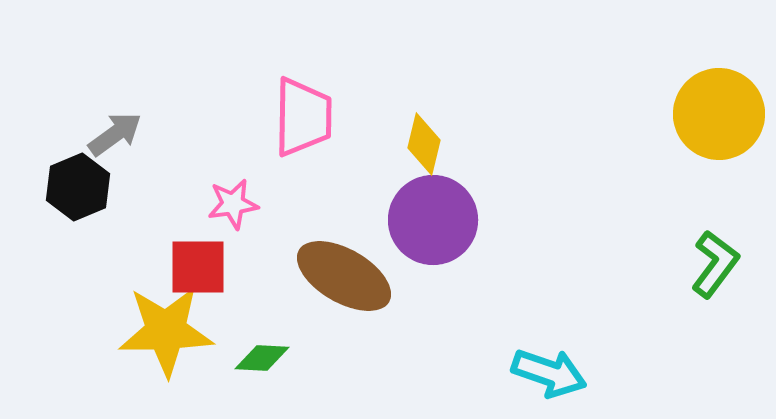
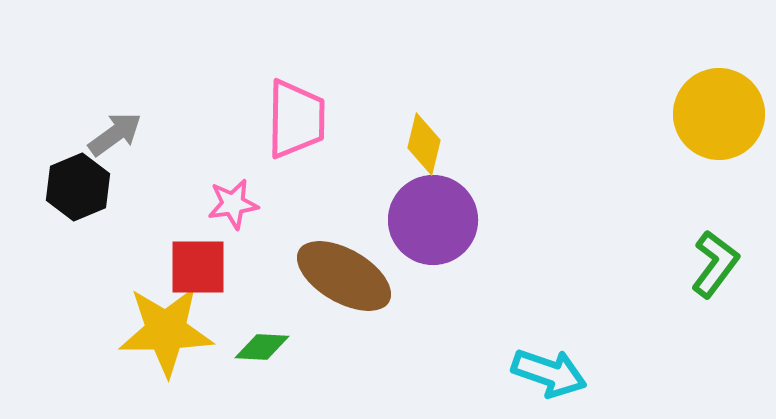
pink trapezoid: moved 7 px left, 2 px down
green diamond: moved 11 px up
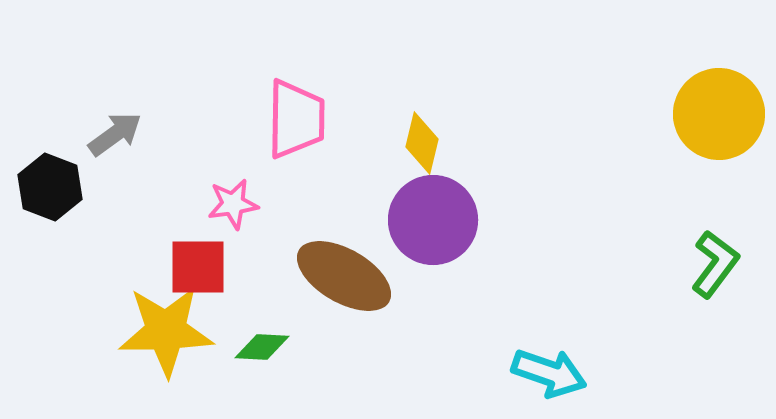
yellow diamond: moved 2 px left, 1 px up
black hexagon: moved 28 px left; rotated 16 degrees counterclockwise
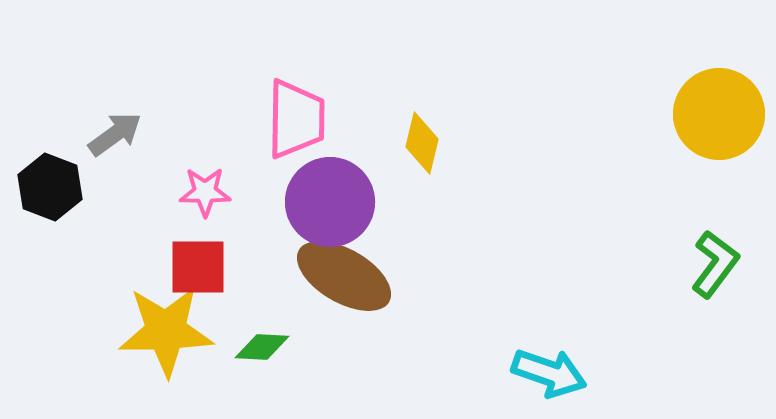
pink star: moved 28 px left, 12 px up; rotated 9 degrees clockwise
purple circle: moved 103 px left, 18 px up
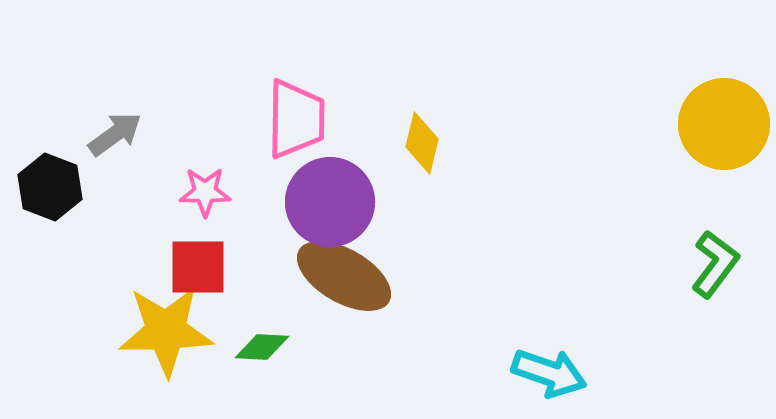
yellow circle: moved 5 px right, 10 px down
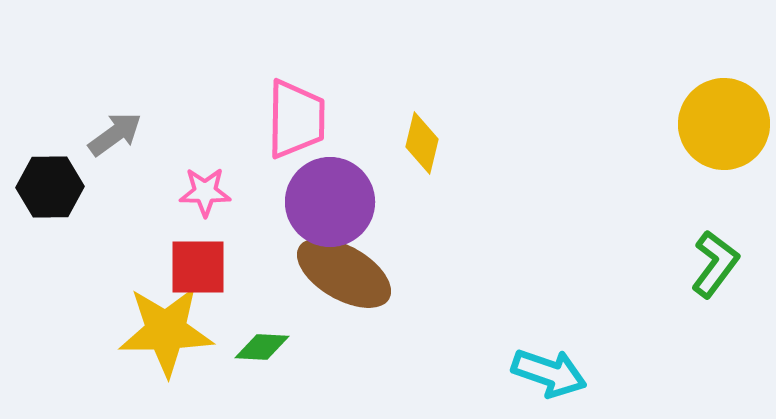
black hexagon: rotated 22 degrees counterclockwise
brown ellipse: moved 3 px up
